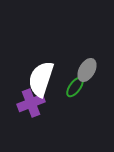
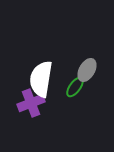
white semicircle: rotated 9 degrees counterclockwise
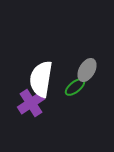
green ellipse: rotated 15 degrees clockwise
purple cross: rotated 12 degrees counterclockwise
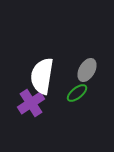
white semicircle: moved 1 px right, 3 px up
green ellipse: moved 2 px right, 6 px down
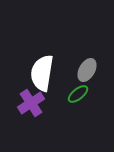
white semicircle: moved 3 px up
green ellipse: moved 1 px right, 1 px down
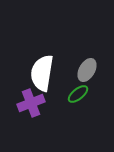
purple cross: rotated 12 degrees clockwise
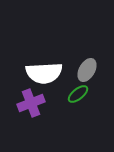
white semicircle: moved 2 px right; rotated 102 degrees counterclockwise
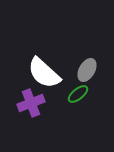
white semicircle: rotated 45 degrees clockwise
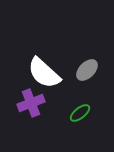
gray ellipse: rotated 15 degrees clockwise
green ellipse: moved 2 px right, 19 px down
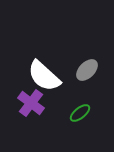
white semicircle: moved 3 px down
purple cross: rotated 32 degrees counterclockwise
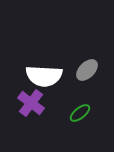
white semicircle: rotated 39 degrees counterclockwise
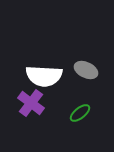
gray ellipse: moved 1 px left; rotated 70 degrees clockwise
